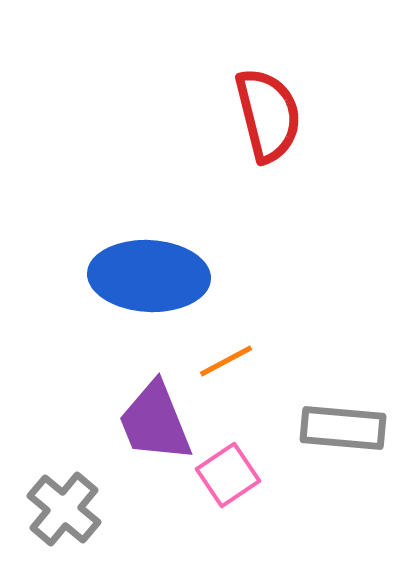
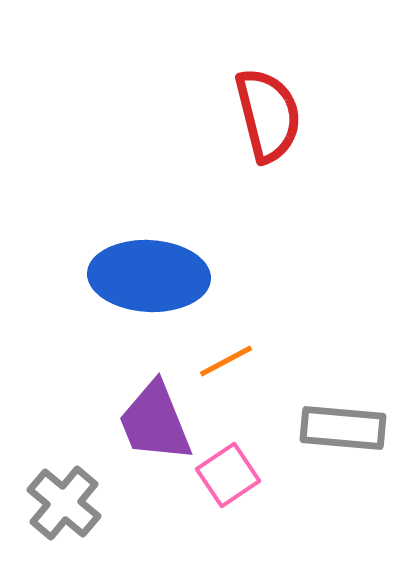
gray cross: moved 6 px up
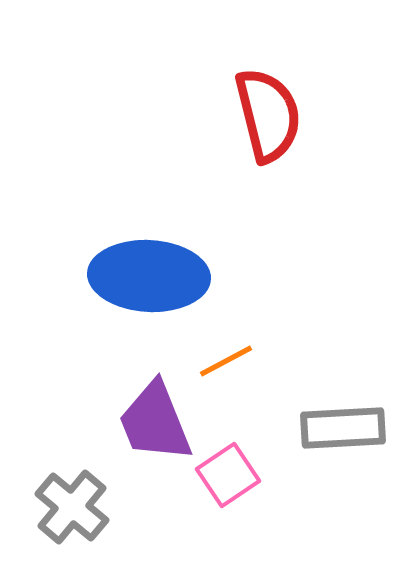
gray rectangle: rotated 8 degrees counterclockwise
gray cross: moved 8 px right, 4 px down
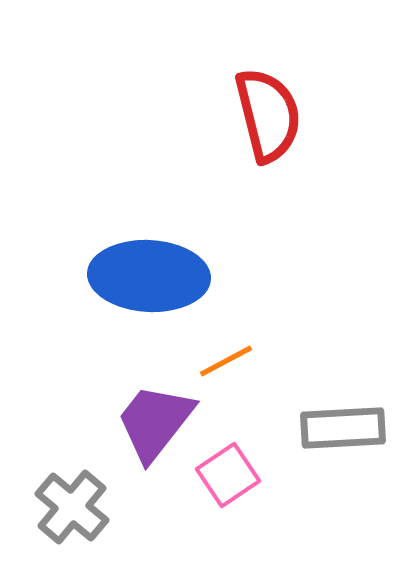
purple trapezoid: rotated 60 degrees clockwise
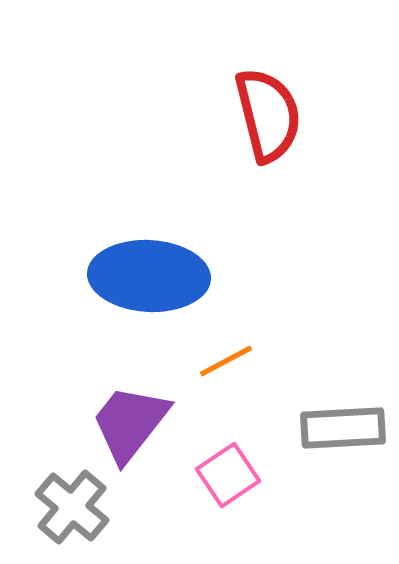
purple trapezoid: moved 25 px left, 1 px down
